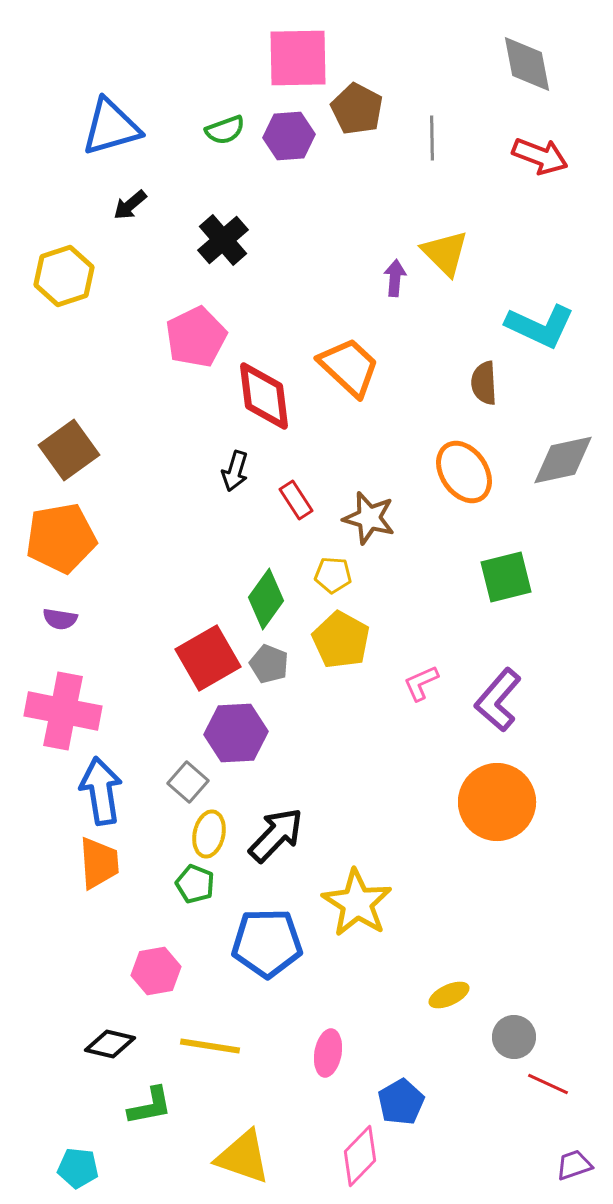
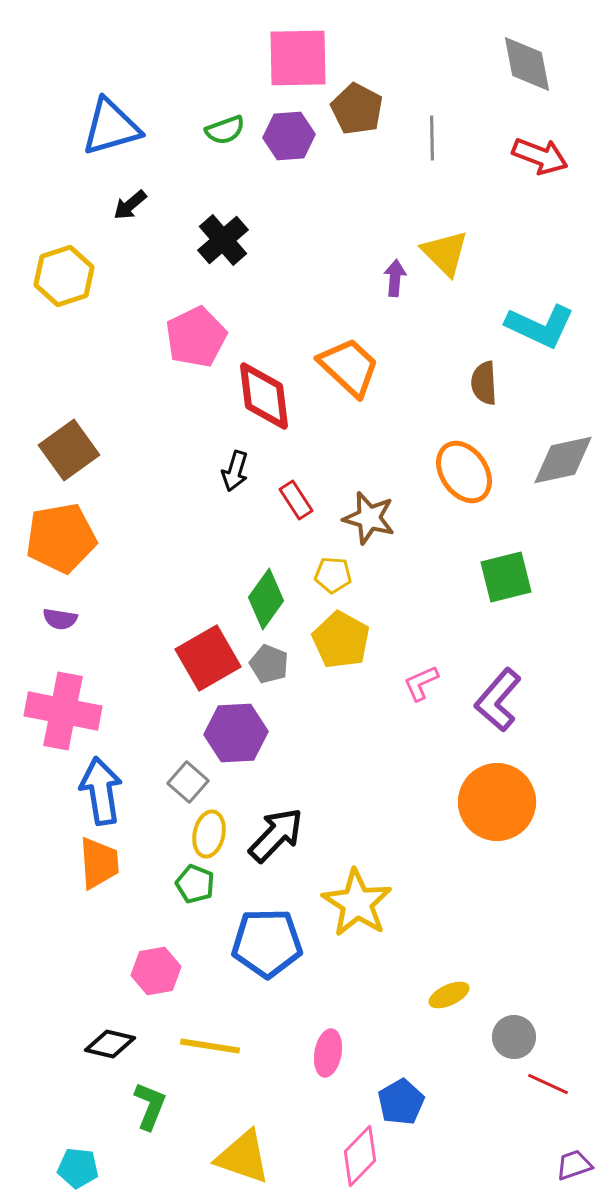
green L-shape at (150, 1106): rotated 57 degrees counterclockwise
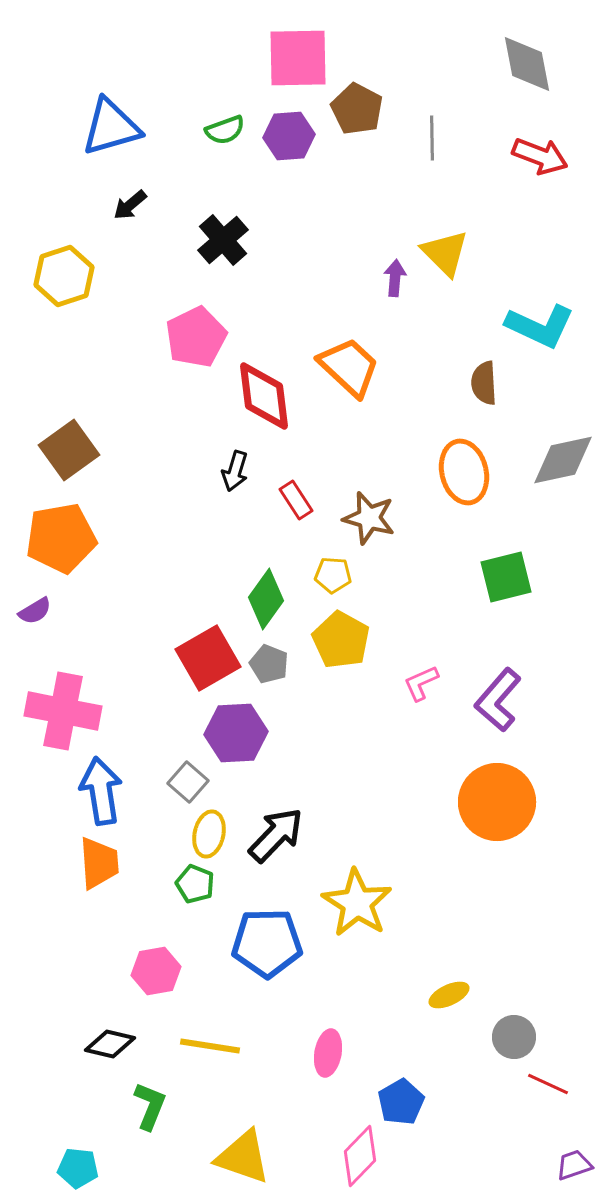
orange ellipse at (464, 472): rotated 20 degrees clockwise
purple semicircle at (60, 619): moved 25 px left, 8 px up; rotated 40 degrees counterclockwise
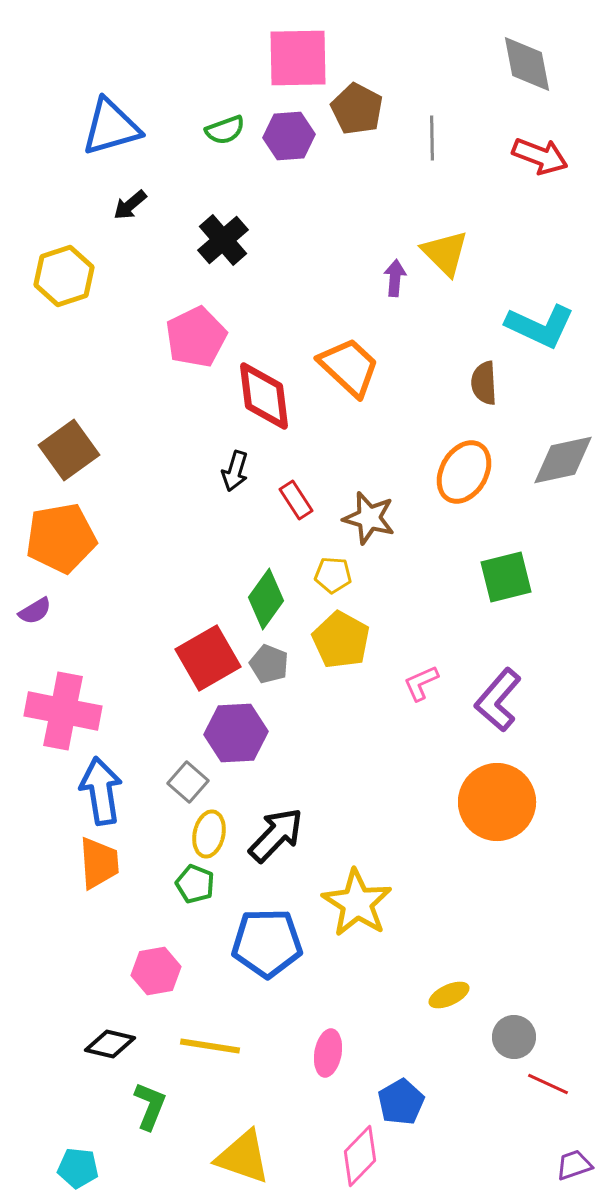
orange ellipse at (464, 472): rotated 44 degrees clockwise
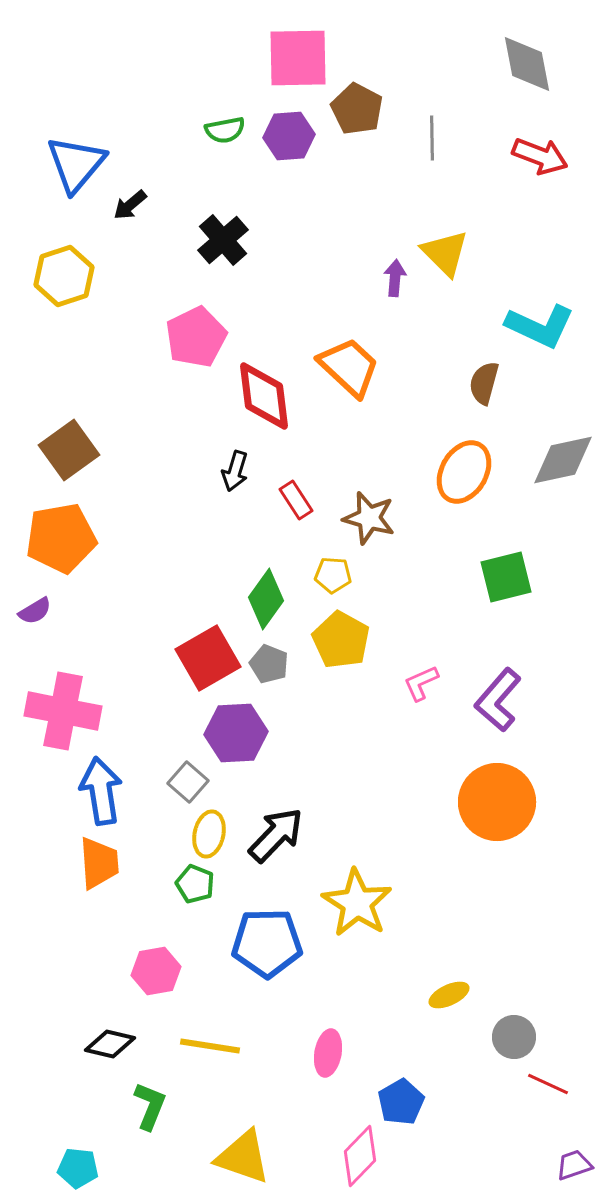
blue triangle at (111, 127): moved 35 px left, 37 px down; rotated 34 degrees counterclockwise
green semicircle at (225, 130): rotated 9 degrees clockwise
brown semicircle at (484, 383): rotated 18 degrees clockwise
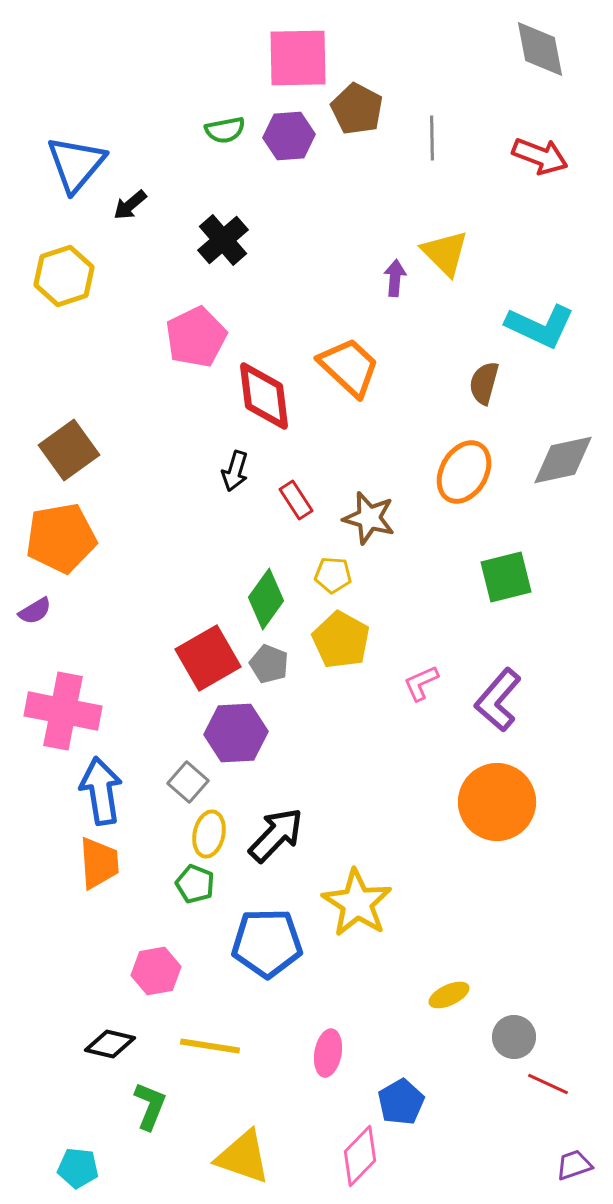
gray diamond at (527, 64): moved 13 px right, 15 px up
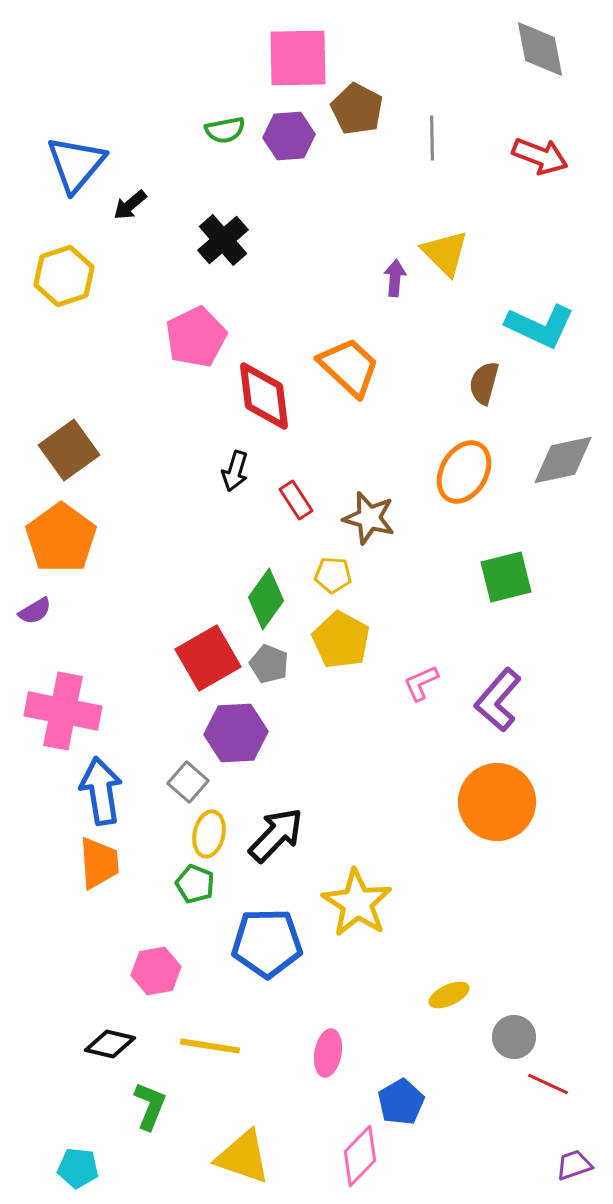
orange pentagon at (61, 538): rotated 26 degrees counterclockwise
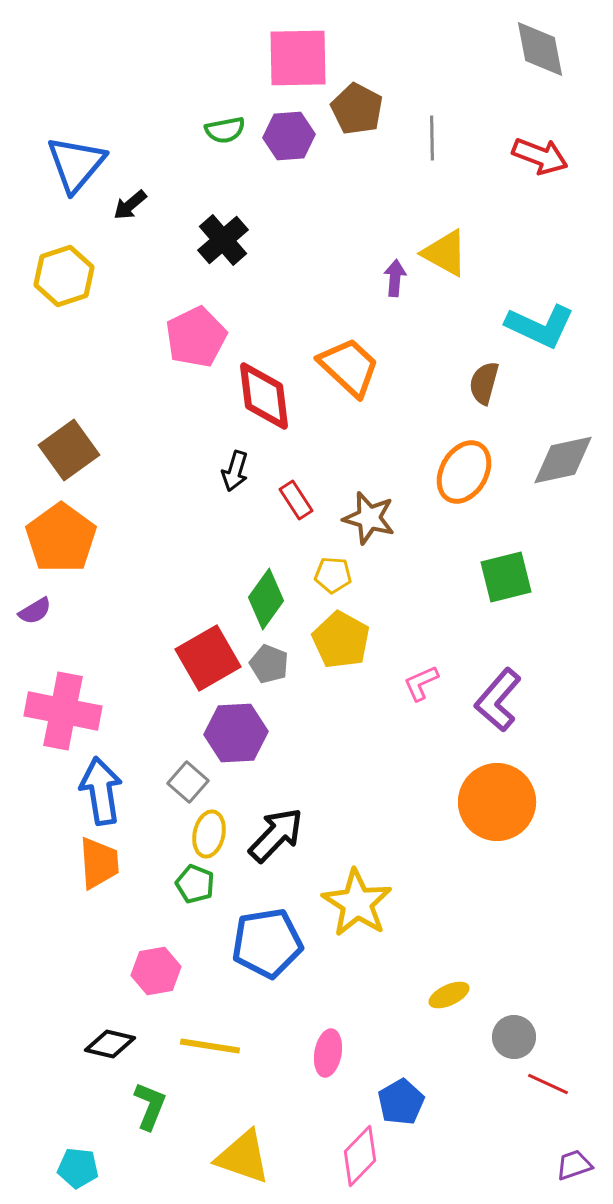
yellow triangle at (445, 253): rotated 16 degrees counterclockwise
blue pentagon at (267, 943): rotated 8 degrees counterclockwise
